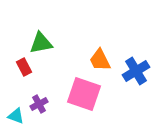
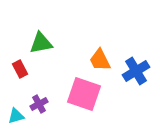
red rectangle: moved 4 px left, 2 px down
cyan triangle: rotated 36 degrees counterclockwise
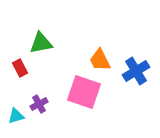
red rectangle: moved 1 px up
pink square: moved 2 px up
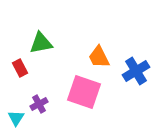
orange trapezoid: moved 1 px left, 3 px up
cyan triangle: moved 2 px down; rotated 42 degrees counterclockwise
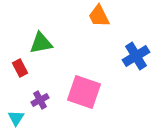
orange trapezoid: moved 41 px up
blue cross: moved 15 px up
purple cross: moved 1 px right, 4 px up
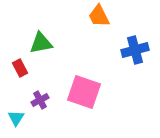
blue cross: moved 1 px left, 6 px up; rotated 16 degrees clockwise
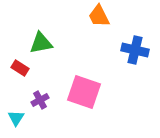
blue cross: rotated 28 degrees clockwise
red rectangle: rotated 30 degrees counterclockwise
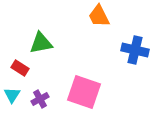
purple cross: moved 1 px up
cyan triangle: moved 4 px left, 23 px up
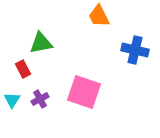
red rectangle: moved 3 px right, 1 px down; rotated 30 degrees clockwise
cyan triangle: moved 5 px down
